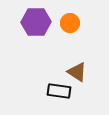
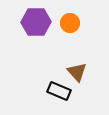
brown triangle: rotated 15 degrees clockwise
black rectangle: rotated 15 degrees clockwise
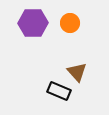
purple hexagon: moved 3 px left, 1 px down
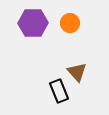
black rectangle: rotated 45 degrees clockwise
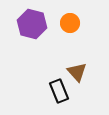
purple hexagon: moved 1 px left, 1 px down; rotated 16 degrees clockwise
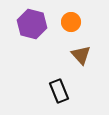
orange circle: moved 1 px right, 1 px up
brown triangle: moved 4 px right, 17 px up
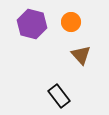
black rectangle: moved 5 px down; rotated 15 degrees counterclockwise
